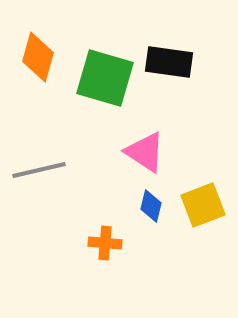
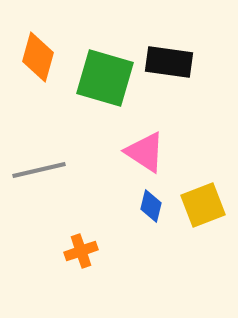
orange cross: moved 24 px left, 8 px down; rotated 24 degrees counterclockwise
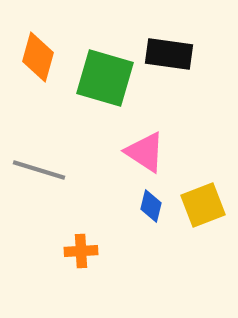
black rectangle: moved 8 px up
gray line: rotated 30 degrees clockwise
orange cross: rotated 16 degrees clockwise
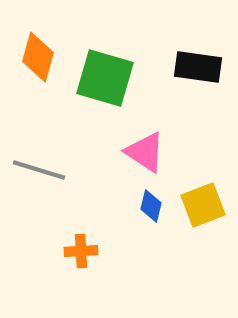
black rectangle: moved 29 px right, 13 px down
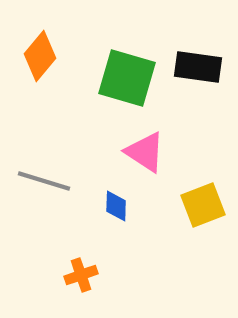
orange diamond: moved 2 px right, 1 px up; rotated 24 degrees clockwise
green square: moved 22 px right
gray line: moved 5 px right, 11 px down
blue diamond: moved 35 px left; rotated 12 degrees counterclockwise
orange cross: moved 24 px down; rotated 16 degrees counterclockwise
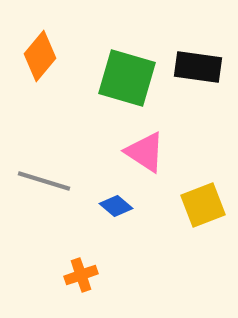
blue diamond: rotated 52 degrees counterclockwise
